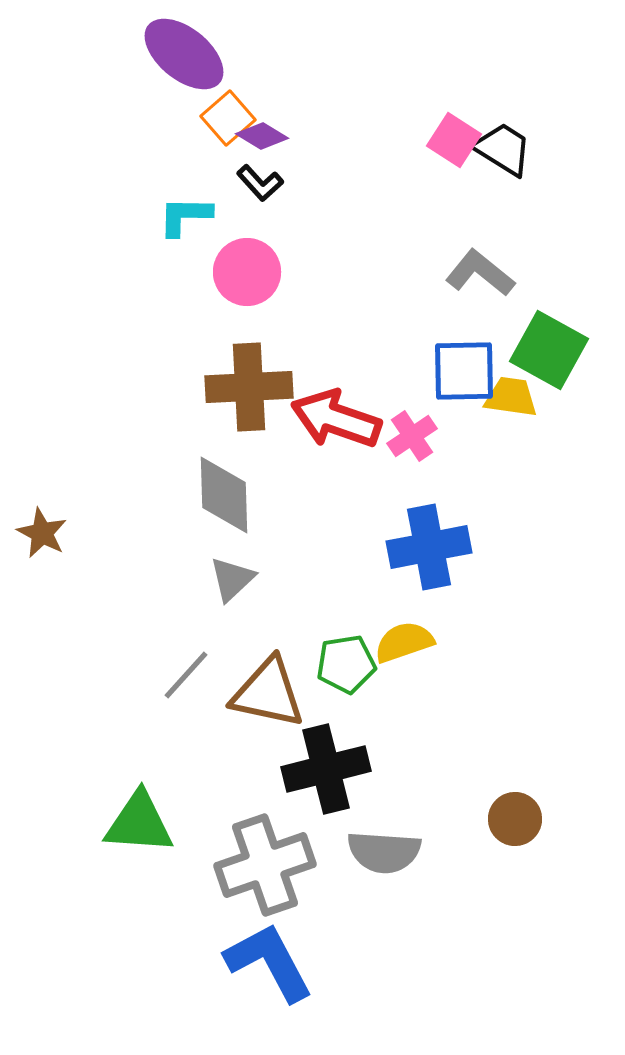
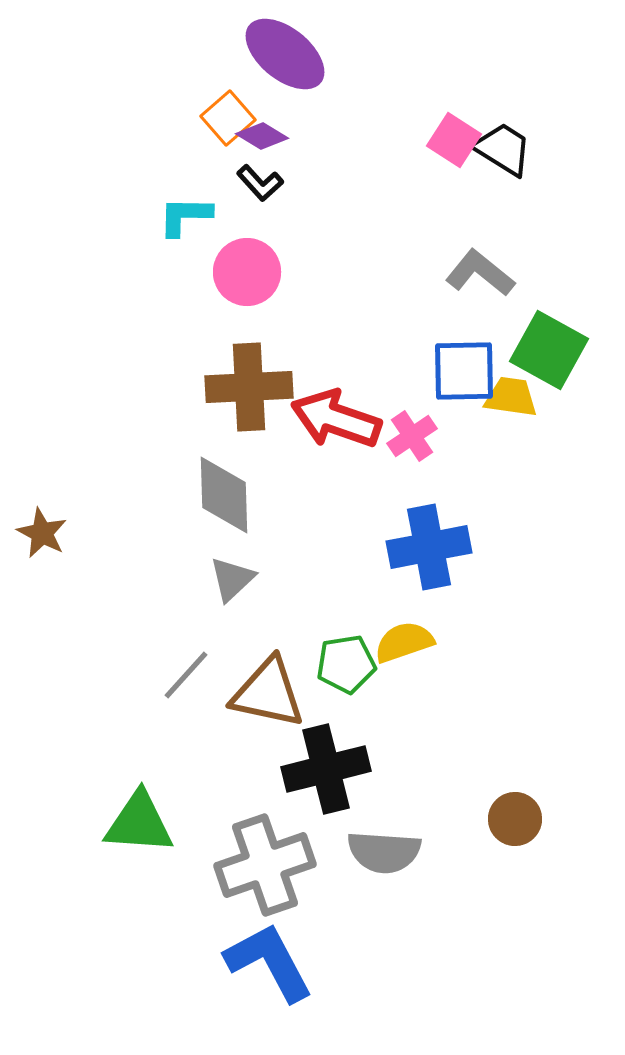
purple ellipse: moved 101 px right
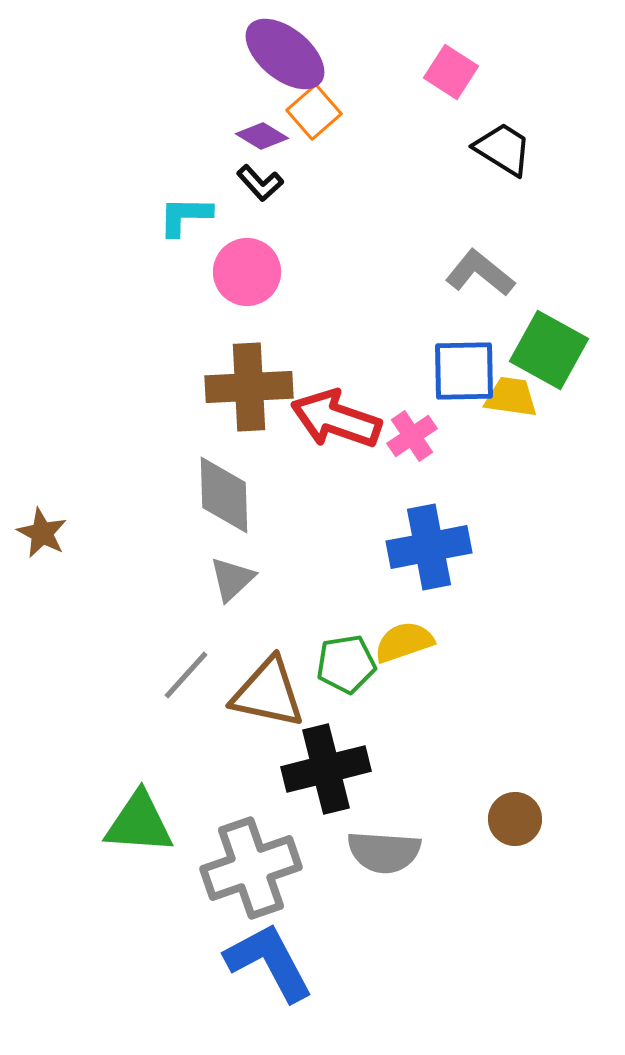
orange square: moved 86 px right, 6 px up
pink square: moved 3 px left, 68 px up
gray cross: moved 14 px left, 3 px down
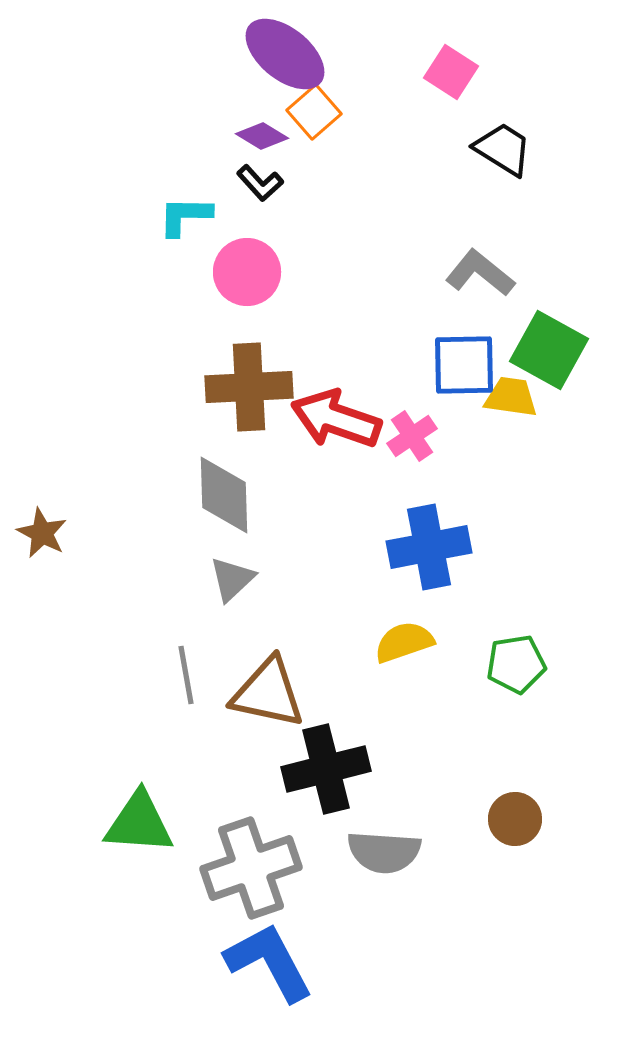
blue square: moved 6 px up
green pentagon: moved 170 px right
gray line: rotated 52 degrees counterclockwise
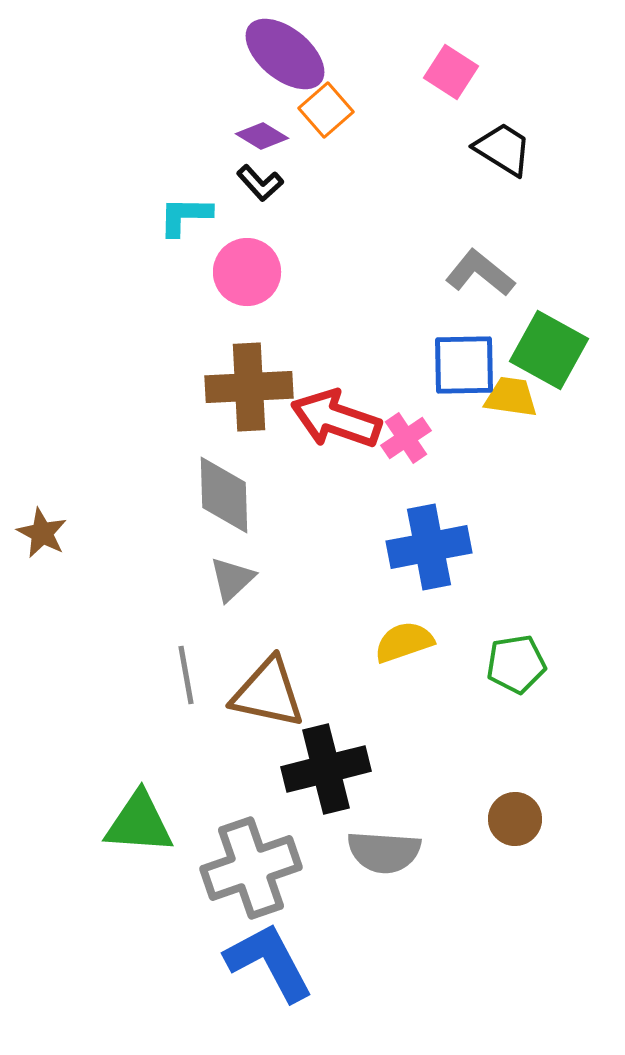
orange square: moved 12 px right, 2 px up
pink cross: moved 6 px left, 2 px down
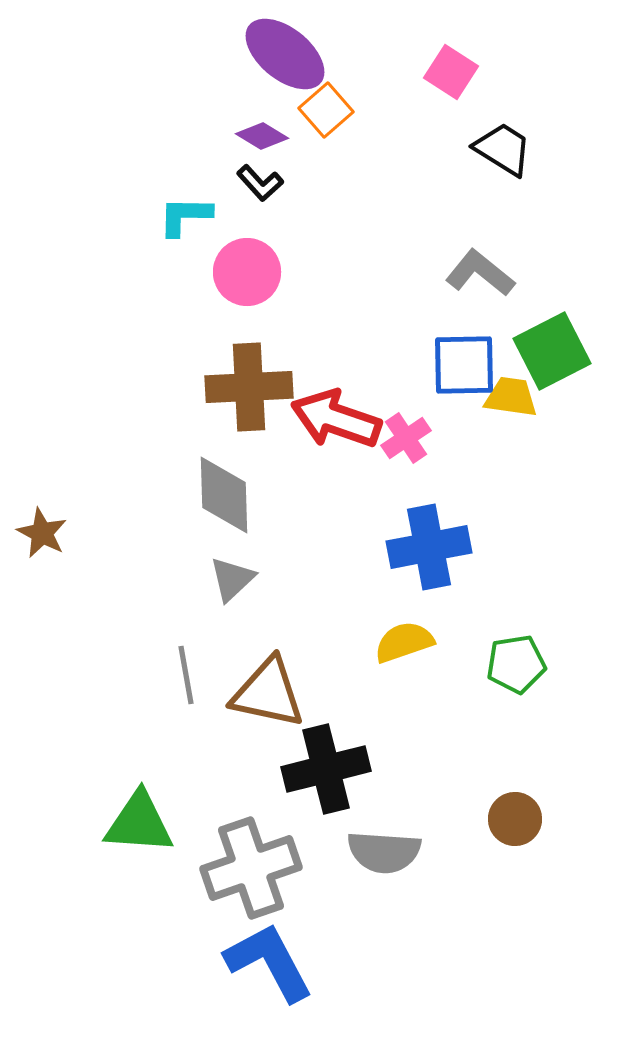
green square: moved 3 px right, 1 px down; rotated 34 degrees clockwise
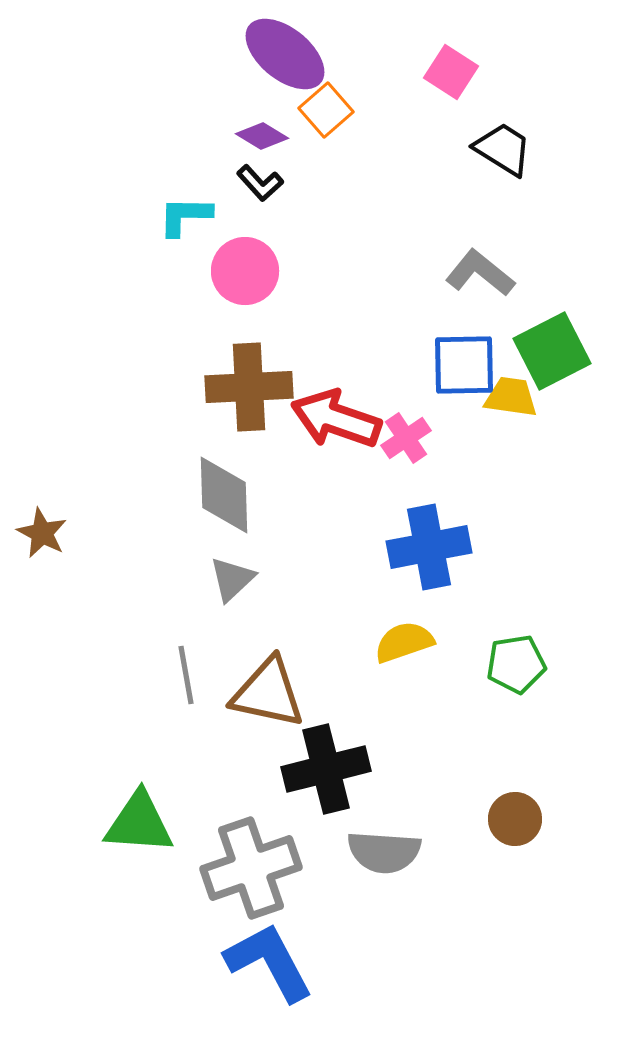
pink circle: moved 2 px left, 1 px up
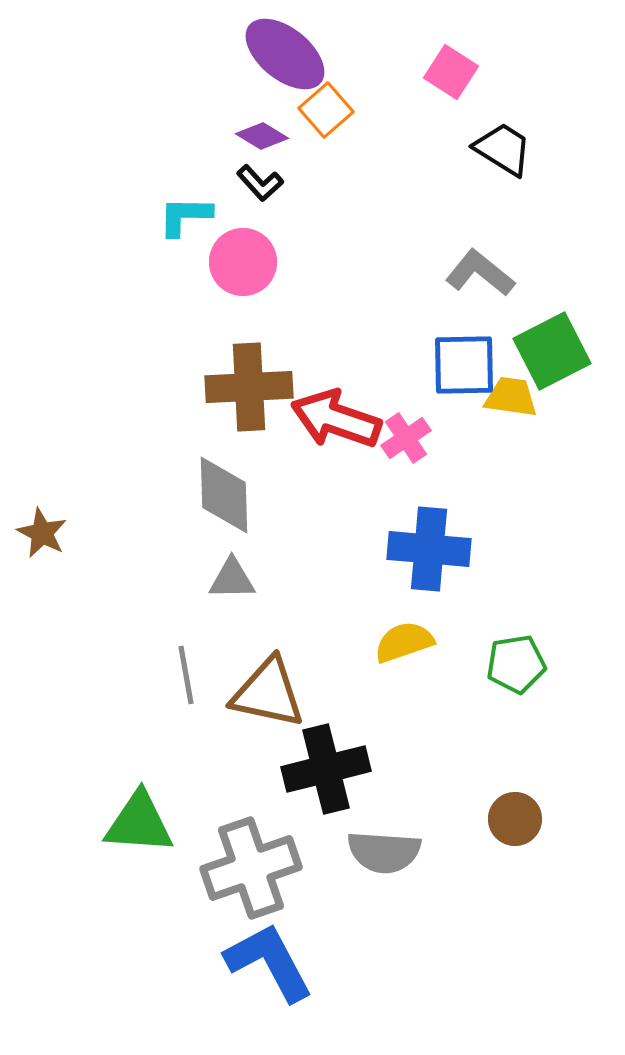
pink circle: moved 2 px left, 9 px up
blue cross: moved 2 px down; rotated 16 degrees clockwise
gray triangle: rotated 42 degrees clockwise
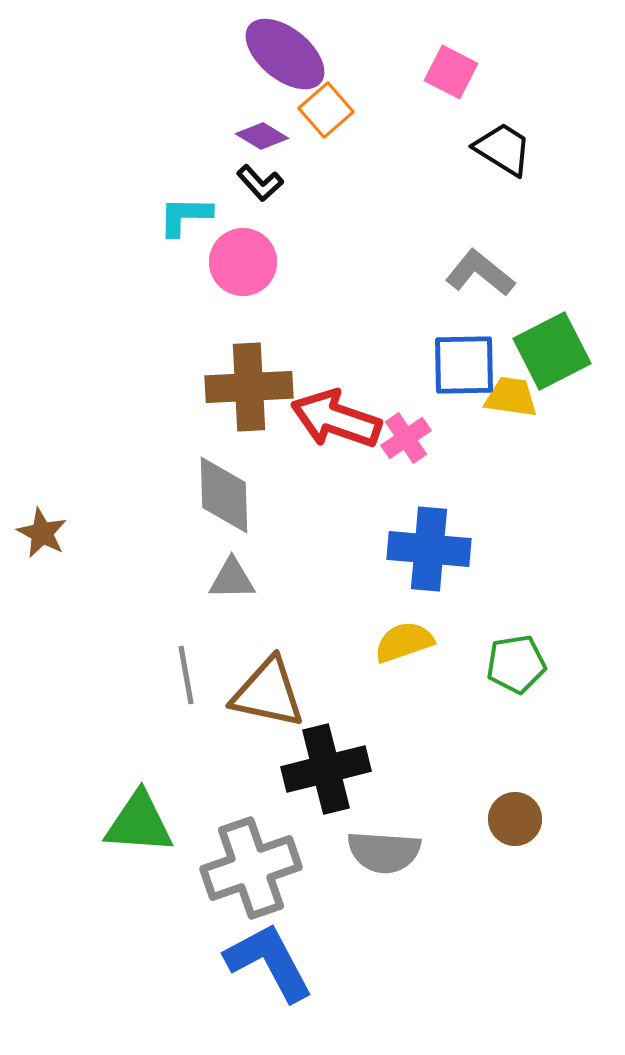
pink square: rotated 6 degrees counterclockwise
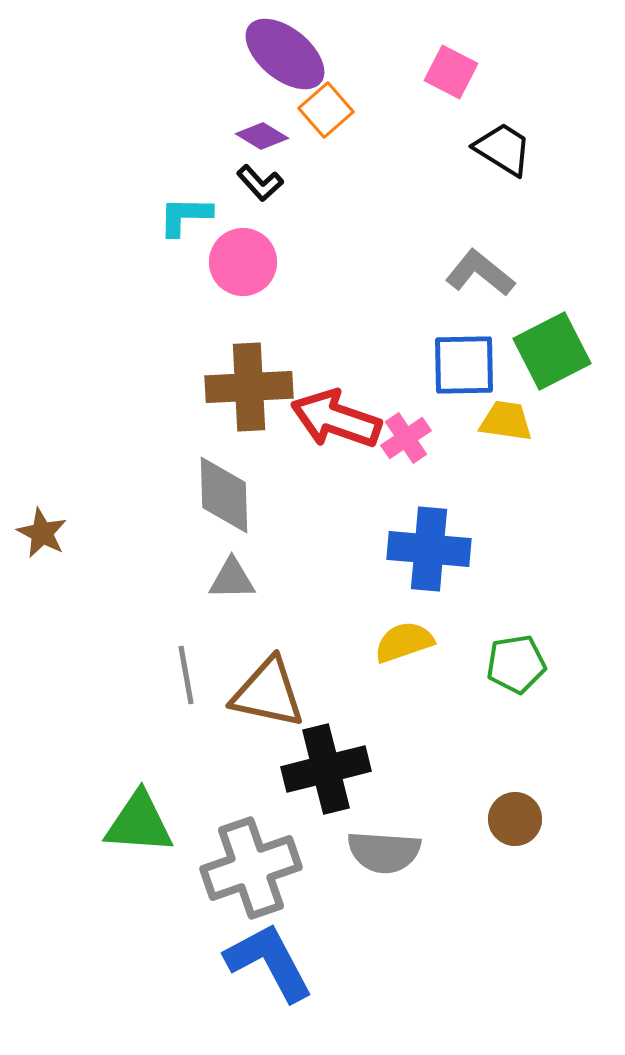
yellow trapezoid: moved 5 px left, 24 px down
